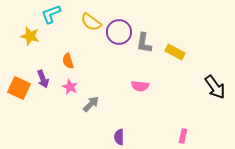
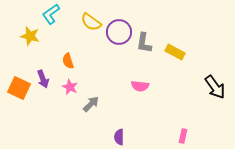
cyan L-shape: rotated 15 degrees counterclockwise
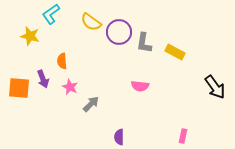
orange semicircle: moved 6 px left; rotated 14 degrees clockwise
orange square: rotated 20 degrees counterclockwise
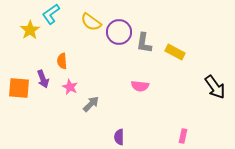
yellow star: moved 6 px up; rotated 24 degrees clockwise
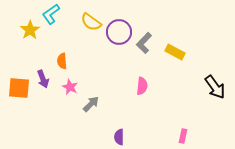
gray L-shape: rotated 35 degrees clockwise
pink semicircle: moved 2 px right; rotated 90 degrees counterclockwise
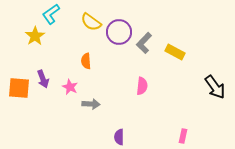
yellow star: moved 5 px right, 6 px down
orange semicircle: moved 24 px right
gray arrow: rotated 48 degrees clockwise
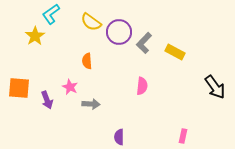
orange semicircle: moved 1 px right
purple arrow: moved 4 px right, 21 px down
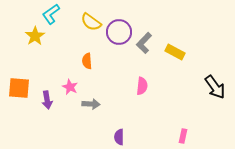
purple arrow: rotated 12 degrees clockwise
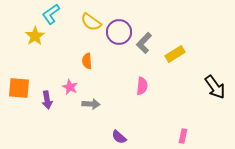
yellow rectangle: moved 2 px down; rotated 60 degrees counterclockwise
purple semicircle: rotated 49 degrees counterclockwise
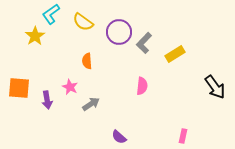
yellow semicircle: moved 8 px left
gray arrow: rotated 36 degrees counterclockwise
